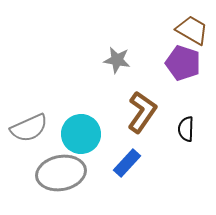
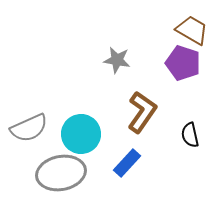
black semicircle: moved 4 px right, 6 px down; rotated 15 degrees counterclockwise
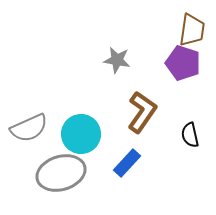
brown trapezoid: rotated 68 degrees clockwise
gray ellipse: rotated 6 degrees counterclockwise
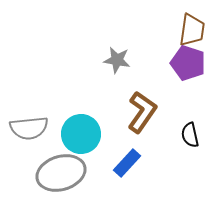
purple pentagon: moved 5 px right
gray semicircle: rotated 18 degrees clockwise
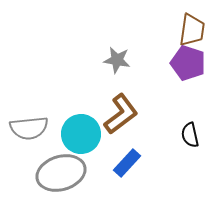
brown L-shape: moved 21 px left, 2 px down; rotated 18 degrees clockwise
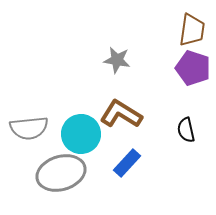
purple pentagon: moved 5 px right, 5 px down
brown L-shape: rotated 111 degrees counterclockwise
black semicircle: moved 4 px left, 5 px up
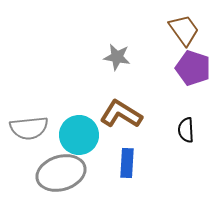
brown trapezoid: moved 8 px left; rotated 44 degrees counterclockwise
gray star: moved 3 px up
black semicircle: rotated 10 degrees clockwise
cyan circle: moved 2 px left, 1 px down
blue rectangle: rotated 40 degrees counterclockwise
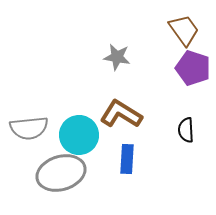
blue rectangle: moved 4 px up
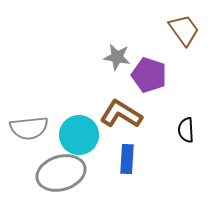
purple pentagon: moved 44 px left, 7 px down
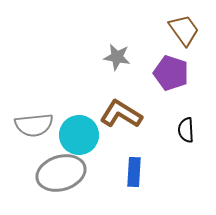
purple pentagon: moved 22 px right, 2 px up
gray semicircle: moved 5 px right, 3 px up
blue rectangle: moved 7 px right, 13 px down
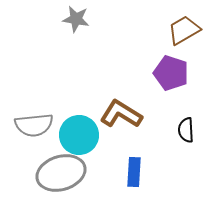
brown trapezoid: rotated 84 degrees counterclockwise
gray star: moved 41 px left, 38 px up
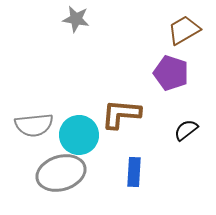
brown L-shape: rotated 27 degrees counterclockwise
black semicircle: rotated 55 degrees clockwise
